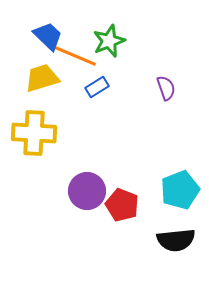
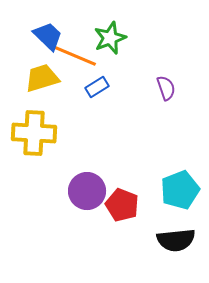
green star: moved 1 px right, 3 px up
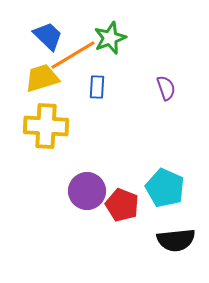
orange line: rotated 54 degrees counterclockwise
blue rectangle: rotated 55 degrees counterclockwise
yellow cross: moved 12 px right, 7 px up
cyan pentagon: moved 15 px left, 2 px up; rotated 27 degrees counterclockwise
